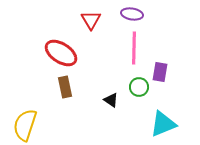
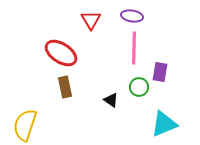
purple ellipse: moved 2 px down
cyan triangle: moved 1 px right
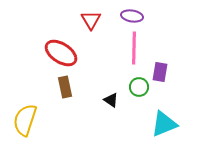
yellow semicircle: moved 5 px up
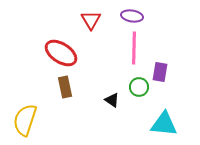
black triangle: moved 1 px right
cyan triangle: rotated 28 degrees clockwise
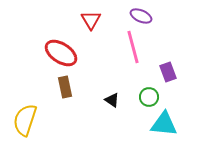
purple ellipse: moved 9 px right; rotated 15 degrees clockwise
pink line: moved 1 px left, 1 px up; rotated 16 degrees counterclockwise
purple rectangle: moved 8 px right; rotated 30 degrees counterclockwise
green circle: moved 10 px right, 10 px down
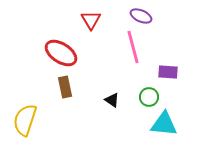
purple rectangle: rotated 66 degrees counterclockwise
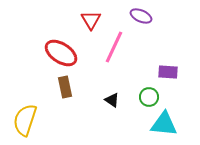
pink line: moved 19 px left; rotated 40 degrees clockwise
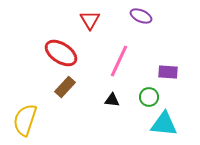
red triangle: moved 1 px left
pink line: moved 5 px right, 14 px down
brown rectangle: rotated 55 degrees clockwise
black triangle: rotated 28 degrees counterclockwise
